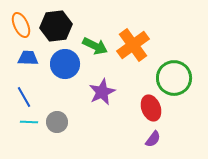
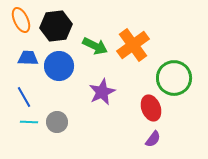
orange ellipse: moved 5 px up
blue circle: moved 6 px left, 2 px down
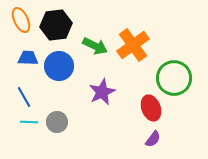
black hexagon: moved 1 px up
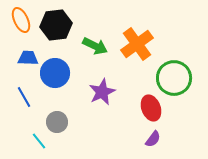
orange cross: moved 4 px right, 1 px up
blue circle: moved 4 px left, 7 px down
cyan line: moved 10 px right, 19 px down; rotated 48 degrees clockwise
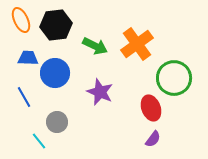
purple star: moved 2 px left; rotated 24 degrees counterclockwise
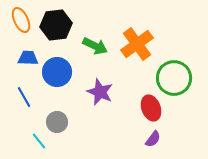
blue circle: moved 2 px right, 1 px up
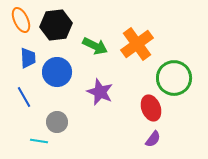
blue trapezoid: rotated 85 degrees clockwise
cyan line: rotated 42 degrees counterclockwise
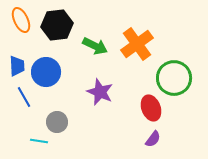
black hexagon: moved 1 px right
blue trapezoid: moved 11 px left, 8 px down
blue circle: moved 11 px left
